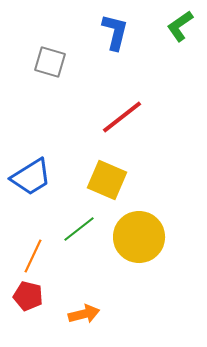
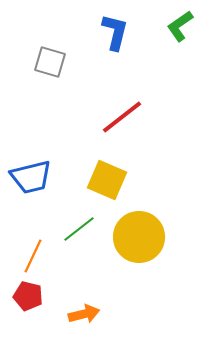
blue trapezoid: rotated 18 degrees clockwise
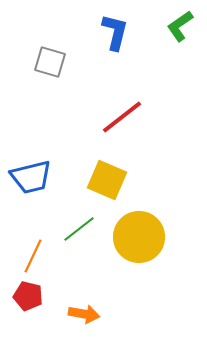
orange arrow: rotated 24 degrees clockwise
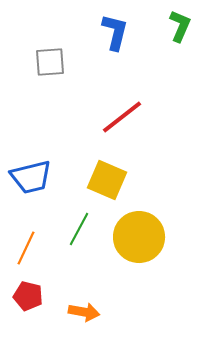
green L-shape: rotated 148 degrees clockwise
gray square: rotated 20 degrees counterclockwise
green line: rotated 24 degrees counterclockwise
orange line: moved 7 px left, 8 px up
orange arrow: moved 2 px up
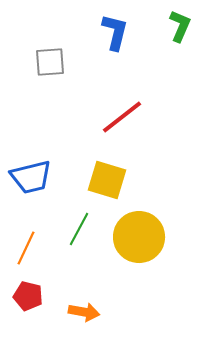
yellow square: rotated 6 degrees counterclockwise
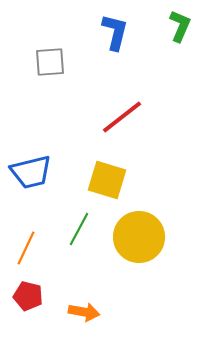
blue trapezoid: moved 5 px up
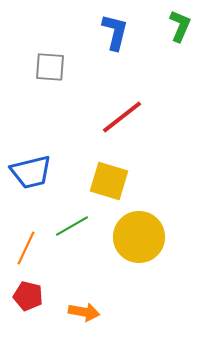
gray square: moved 5 px down; rotated 8 degrees clockwise
yellow square: moved 2 px right, 1 px down
green line: moved 7 px left, 3 px up; rotated 32 degrees clockwise
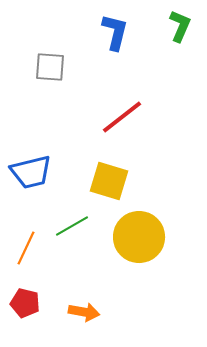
red pentagon: moved 3 px left, 7 px down
